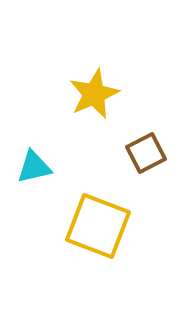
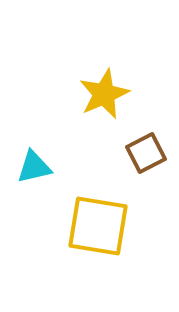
yellow star: moved 10 px right
yellow square: rotated 12 degrees counterclockwise
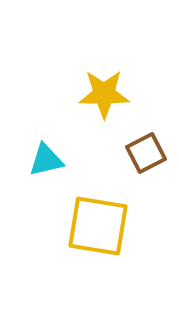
yellow star: rotated 24 degrees clockwise
cyan triangle: moved 12 px right, 7 px up
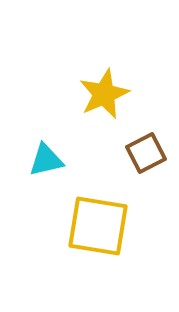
yellow star: rotated 24 degrees counterclockwise
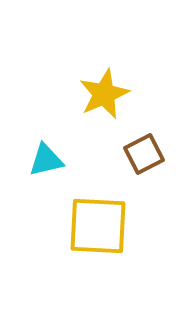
brown square: moved 2 px left, 1 px down
yellow square: rotated 6 degrees counterclockwise
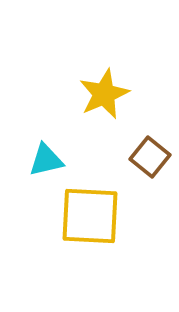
brown square: moved 6 px right, 3 px down; rotated 24 degrees counterclockwise
yellow square: moved 8 px left, 10 px up
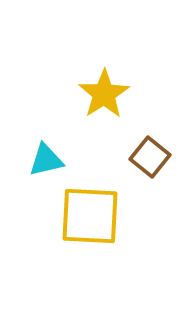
yellow star: rotated 9 degrees counterclockwise
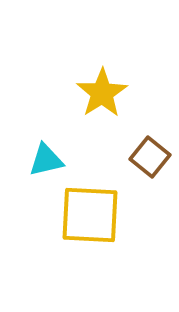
yellow star: moved 2 px left, 1 px up
yellow square: moved 1 px up
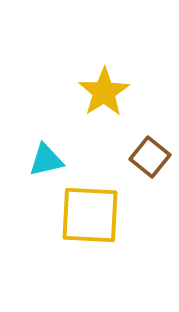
yellow star: moved 2 px right, 1 px up
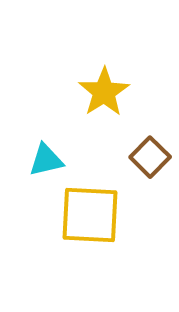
brown square: rotated 6 degrees clockwise
